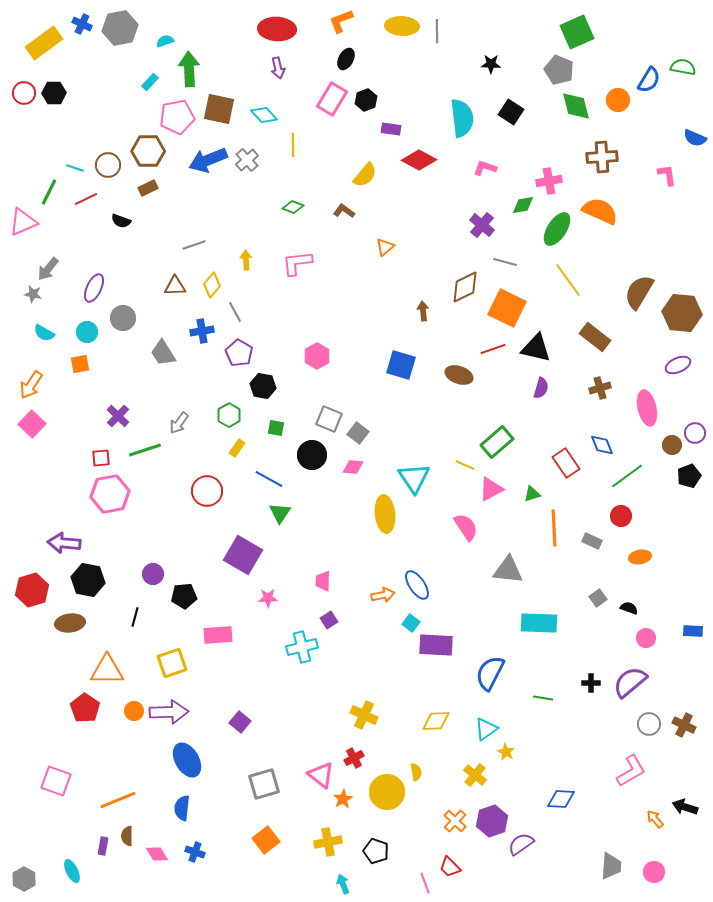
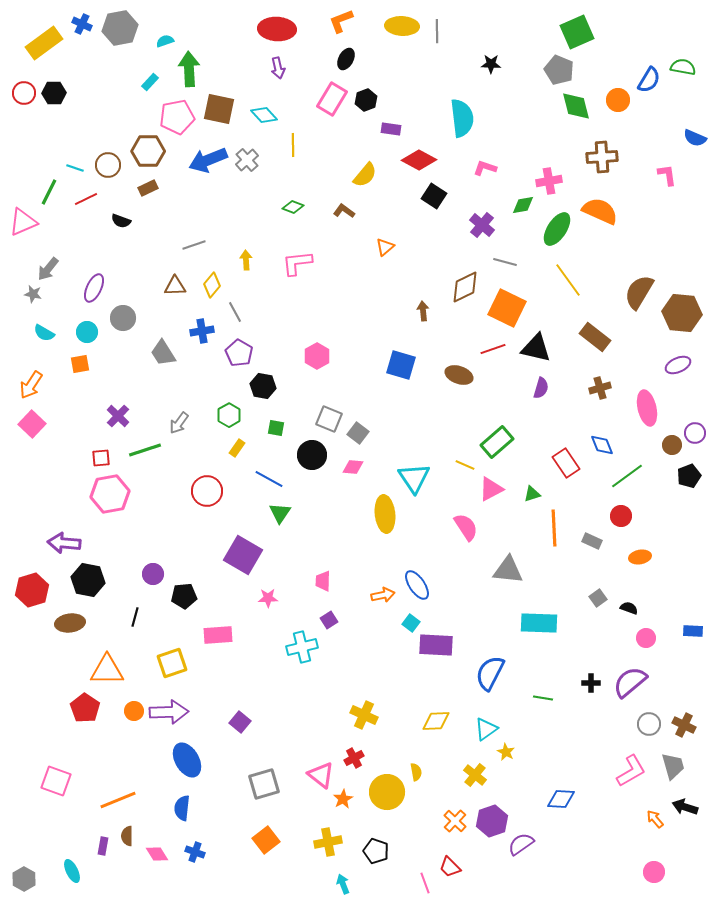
black square at (511, 112): moved 77 px left, 84 px down
gray trapezoid at (611, 866): moved 62 px right, 100 px up; rotated 20 degrees counterclockwise
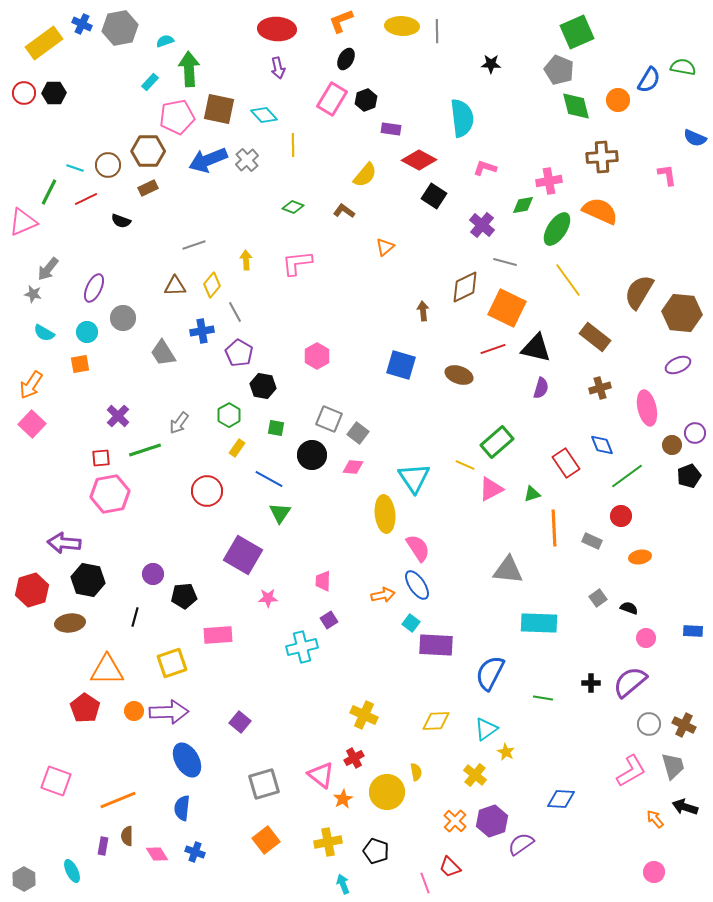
pink semicircle at (466, 527): moved 48 px left, 21 px down
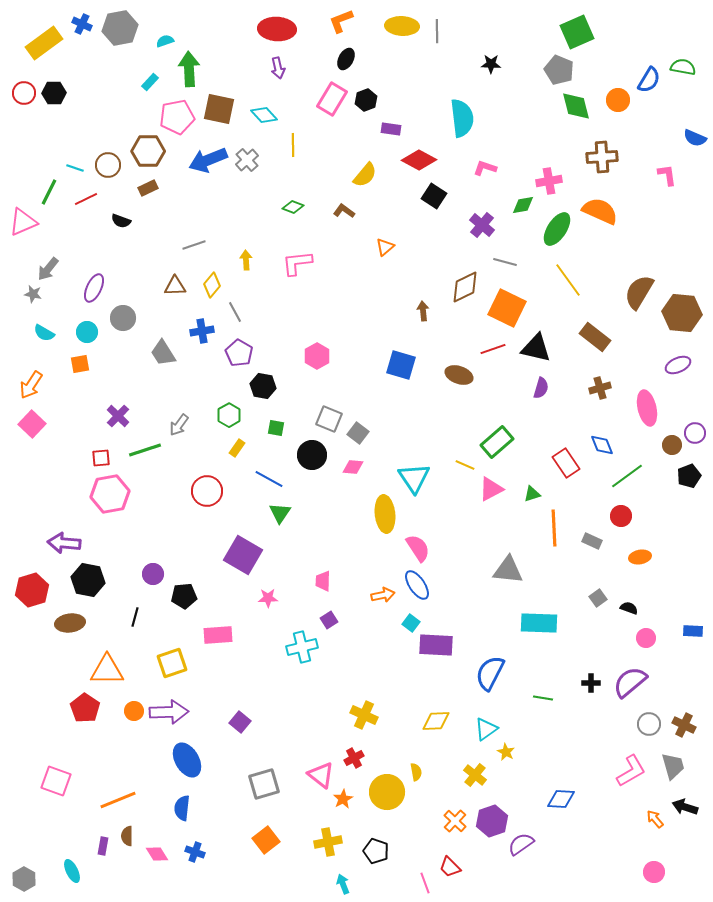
gray arrow at (179, 423): moved 2 px down
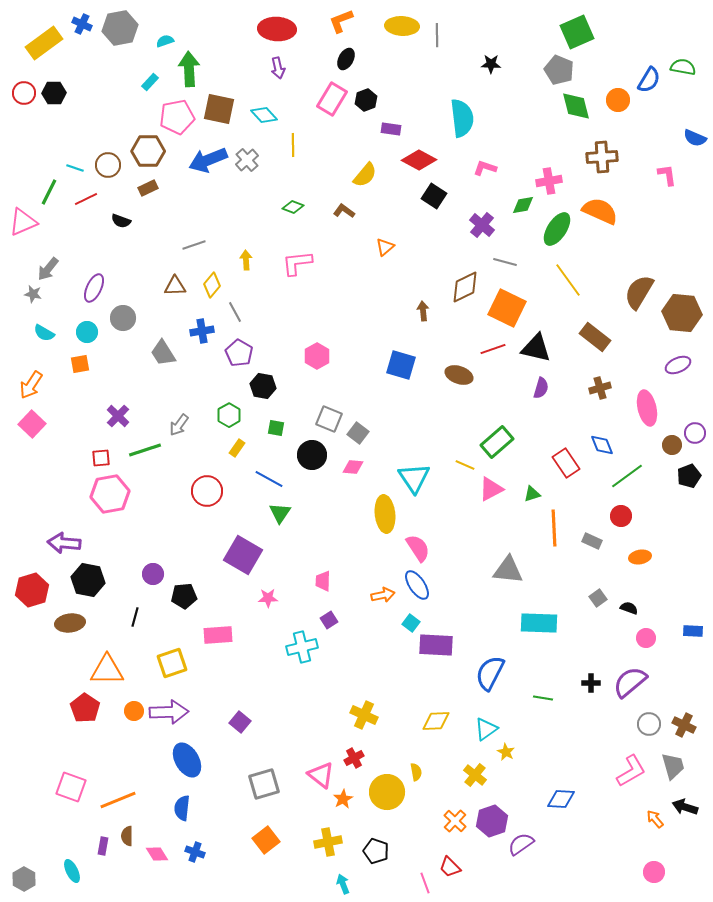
gray line at (437, 31): moved 4 px down
pink square at (56, 781): moved 15 px right, 6 px down
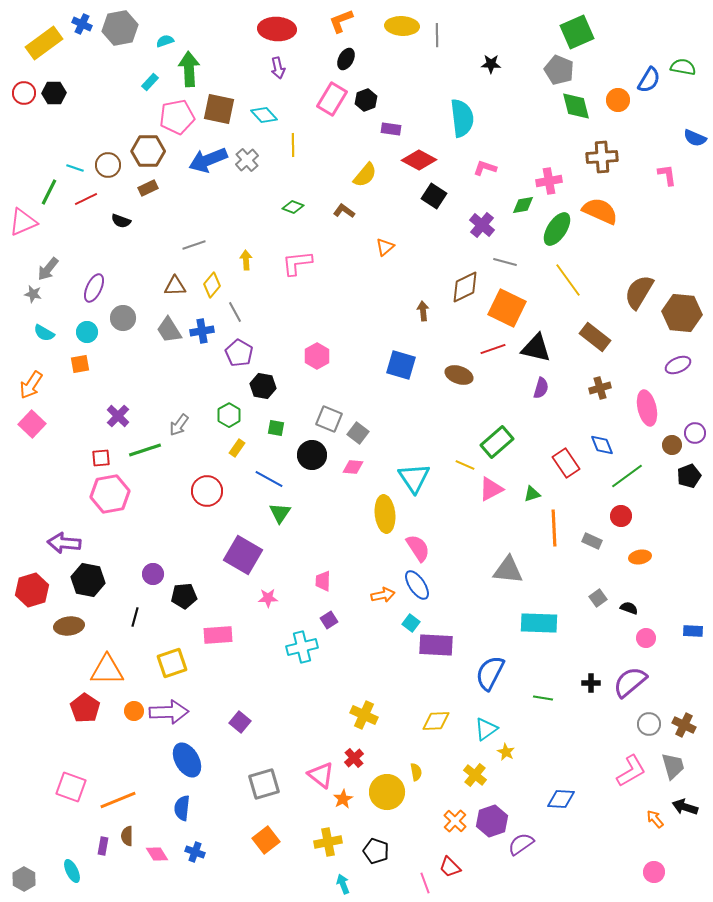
gray trapezoid at (163, 353): moved 6 px right, 23 px up
brown ellipse at (70, 623): moved 1 px left, 3 px down
red cross at (354, 758): rotated 12 degrees counterclockwise
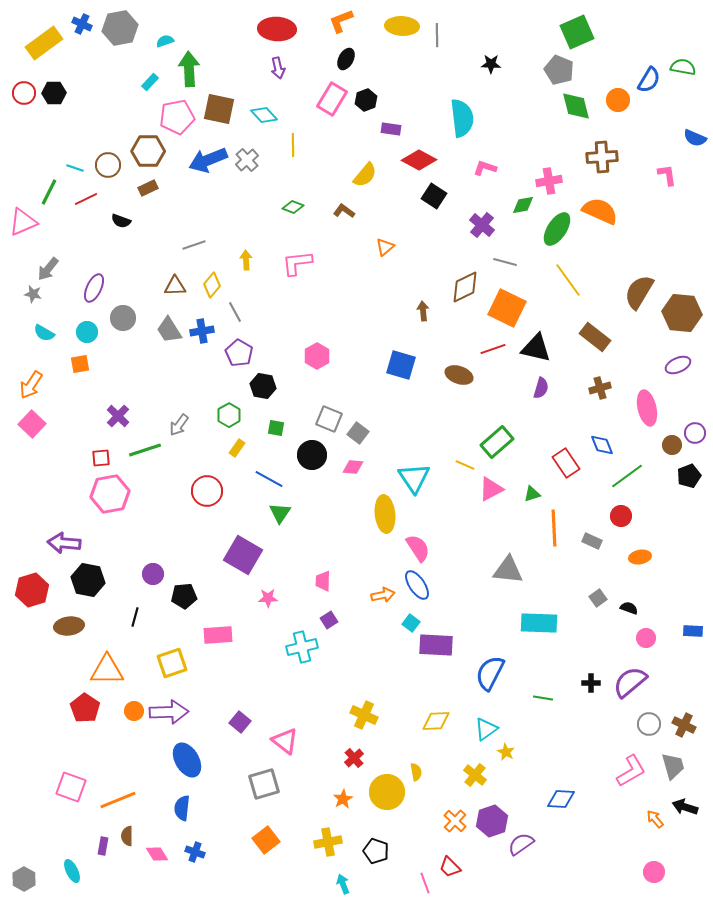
pink triangle at (321, 775): moved 36 px left, 34 px up
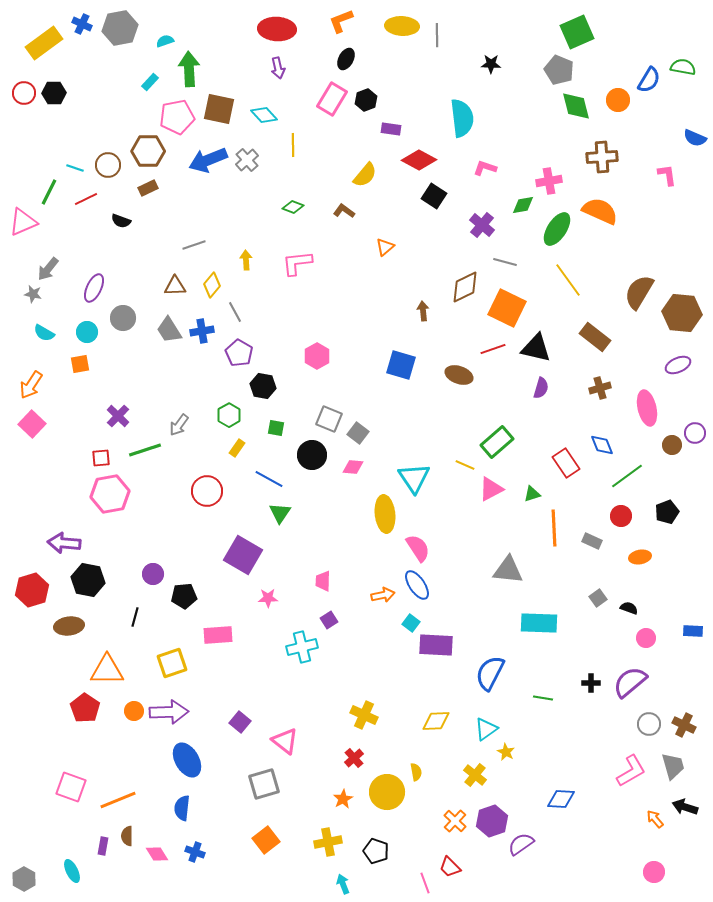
black pentagon at (689, 476): moved 22 px left, 36 px down
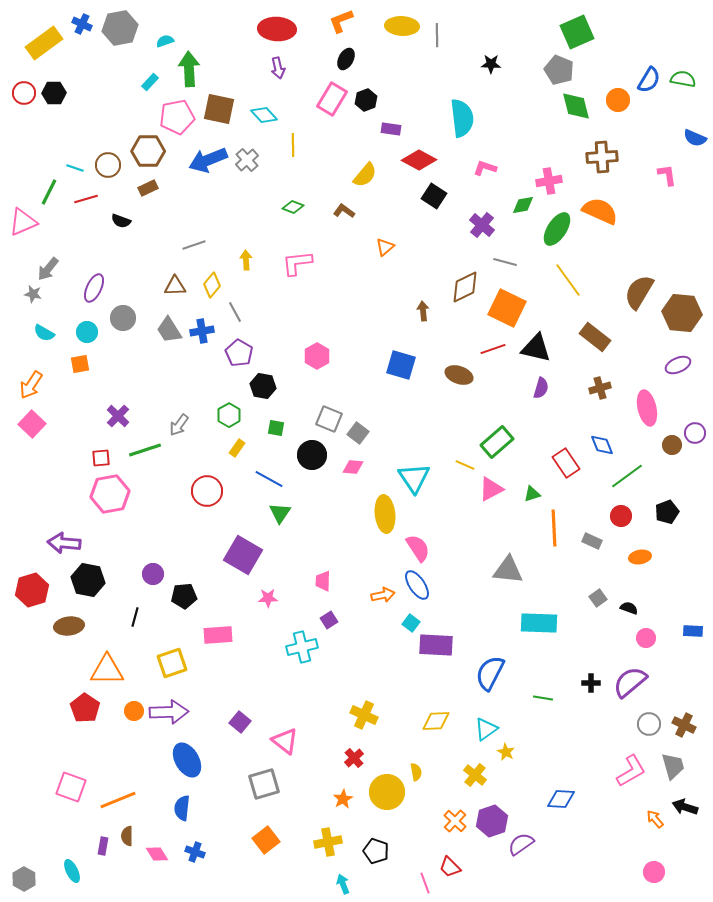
green semicircle at (683, 67): moved 12 px down
red line at (86, 199): rotated 10 degrees clockwise
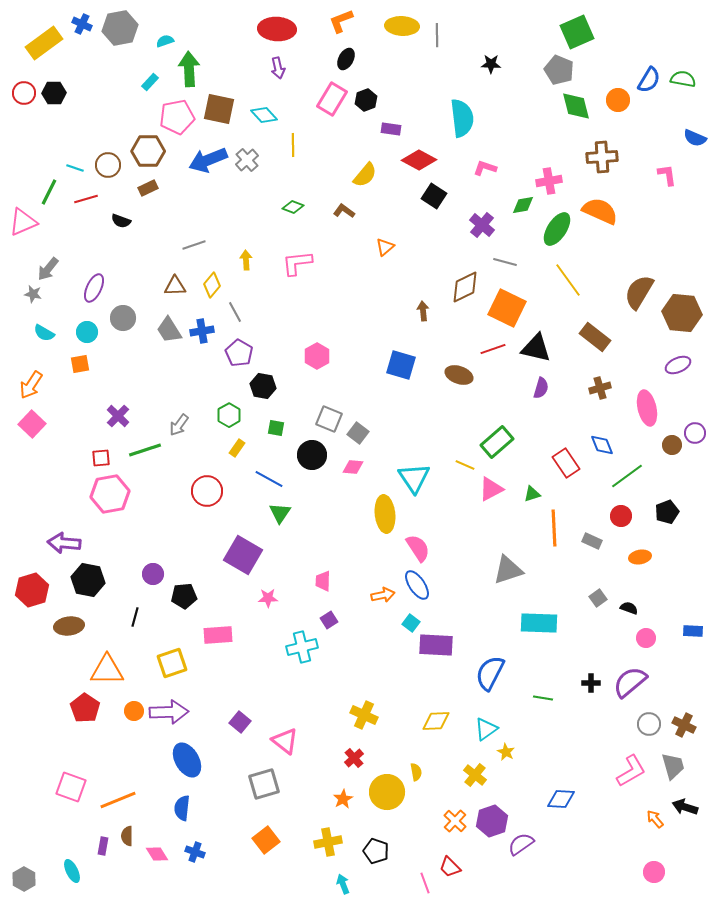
gray triangle at (508, 570): rotated 24 degrees counterclockwise
